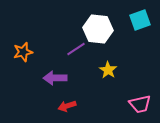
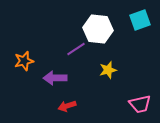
orange star: moved 1 px right, 9 px down
yellow star: rotated 24 degrees clockwise
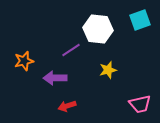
purple line: moved 5 px left, 1 px down
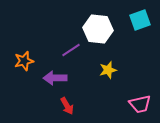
red arrow: rotated 102 degrees counterclockwise
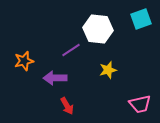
cyan square: moved 1 px right, 1 px up
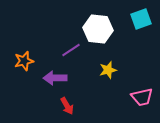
pink trapezoid: moved 2 px right, 7 px up
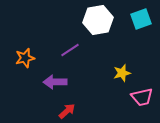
white hexagon: moved 9 px up; rotated 16 degrees counterclockwise
purple line: moved 1 px left
orange star: moved 1 px right, 3 px up
yellow star: moved 14 px right, 3 px down
purple arrow: moved 4 px down
red arrow: moved 5 px down; rotated 102 degrees counterclockwise
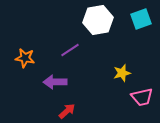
orange star: rotated 24 degrees clockwise
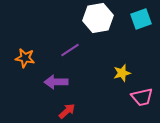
white hexagon: moved 2 px up
purple arrow: moved 1 px right
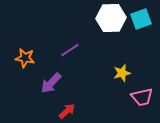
white hexagon: moved 13 px right; rotated 8 degrees clockwise
purple arrow: moved 5 px left, 1 px down; rotated 45 degrees counterclockwise
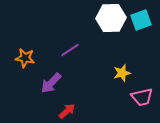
cyan square: moved 1 px down
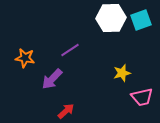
purple arrow: moved 1 px right, 4 px up
red arrow: moved 1 px left
